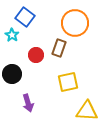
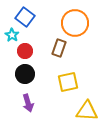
red circle: moved 11 px left, 4 px up
black circle: moved 13 px right
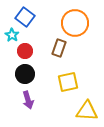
purple arrow: moved 3 px up
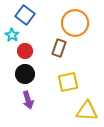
blue square: moved 2 px up
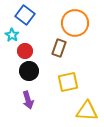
black circle: moved 4 px right, 3 px up
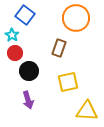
orange circle: moved 1 px right, 5 px up
red circle: moved 10 px left, 2 px down
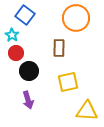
brown rectangle: rotated 18 degrees counterclockwise
red circle: moved 1 px right
